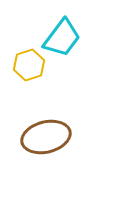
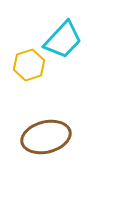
cyan trapezoid: moved 1 px right, 2 px down; rotated 6 degrees clockwise
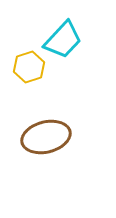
yellow hexagon: moved 2 px down
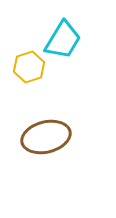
cyan trapezoid: rotated 12 degrees counterclockwise
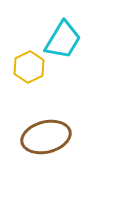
yellow hexagon: rotated 8 degrees counterclockwise
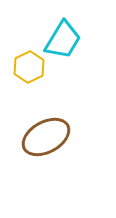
brown ellipse: rotated 15 degrees counterclockwise
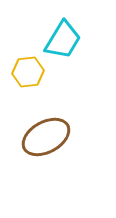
yellow hexagon: moved 1 px left, 5 px down; rotated 20 degrees clockwise
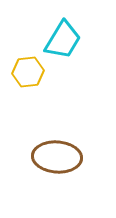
brown ellipse: moved 11 px right, 20 px down; rotated 33 degrees clockwise
